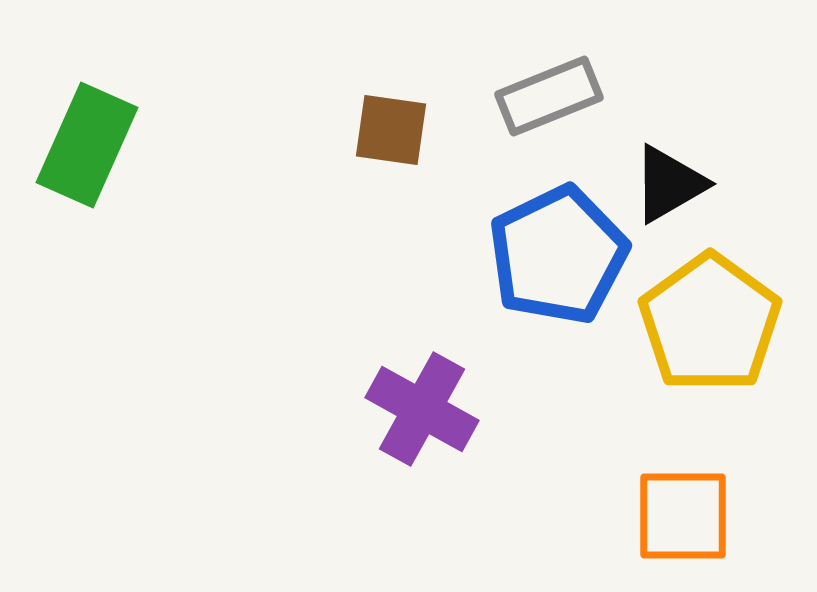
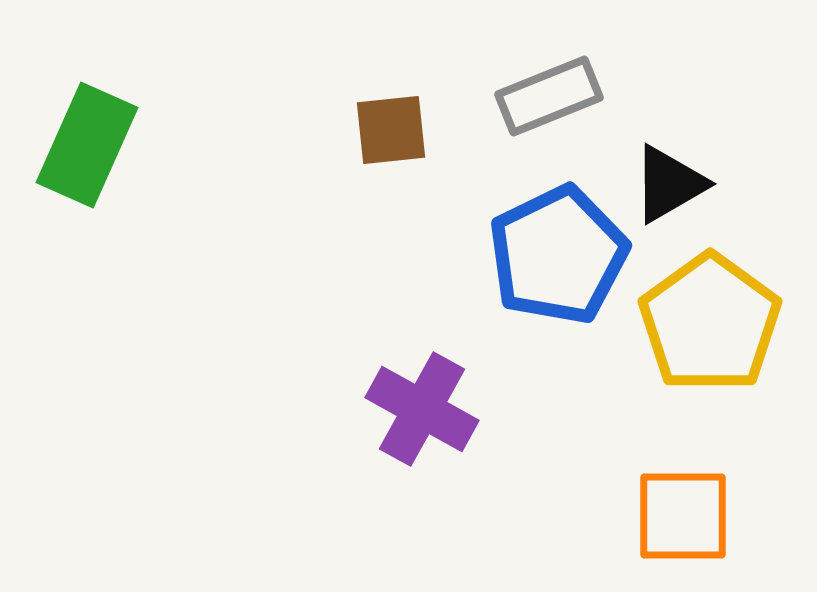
brown square: rotated 14 degrees counterclockwise
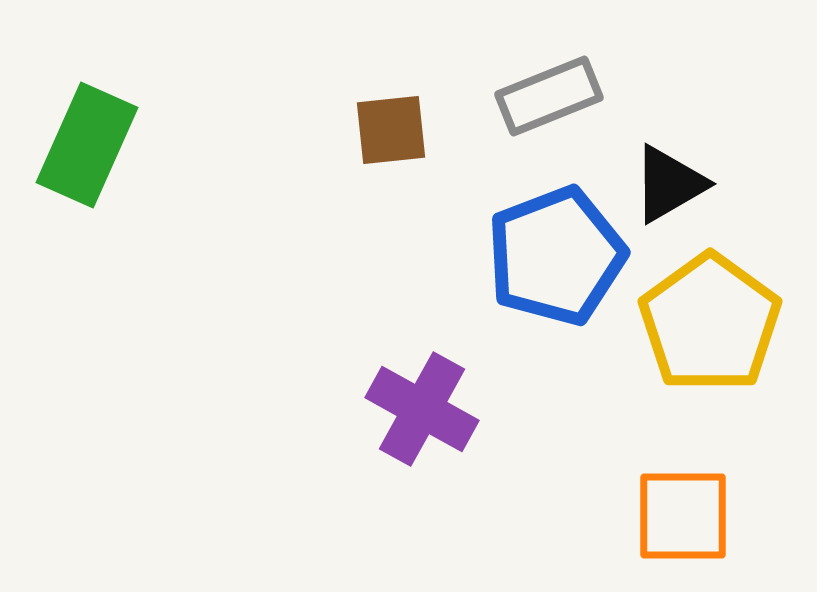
blue pentagon: moved 2 px left, 1 px down; rotated 5 degrees clockwise
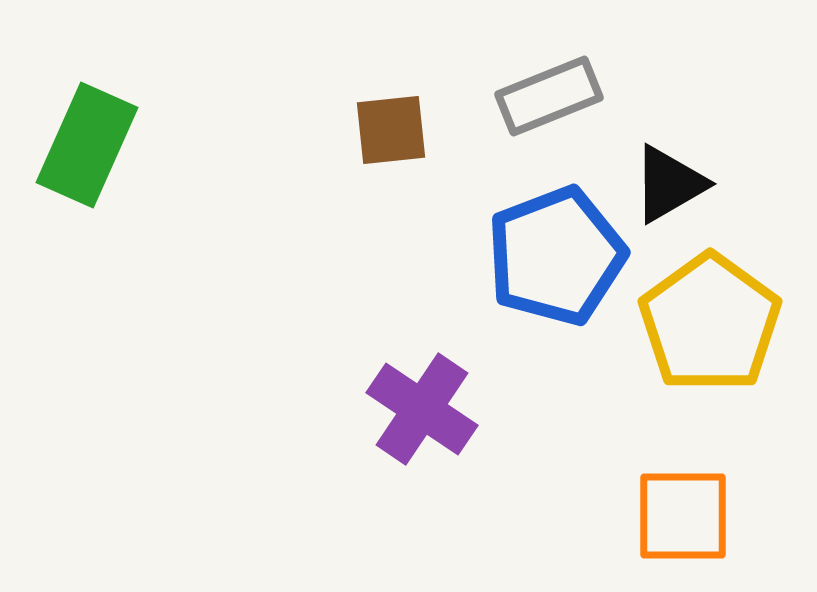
purple cross: rotated 5 degrees clockwise
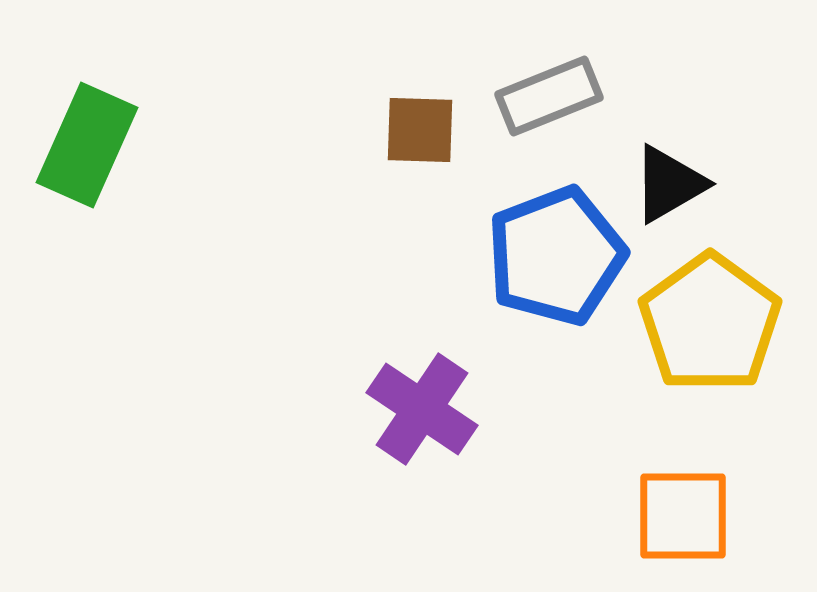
brown square: moved 29 px right; rotated 8 degrees clockwise
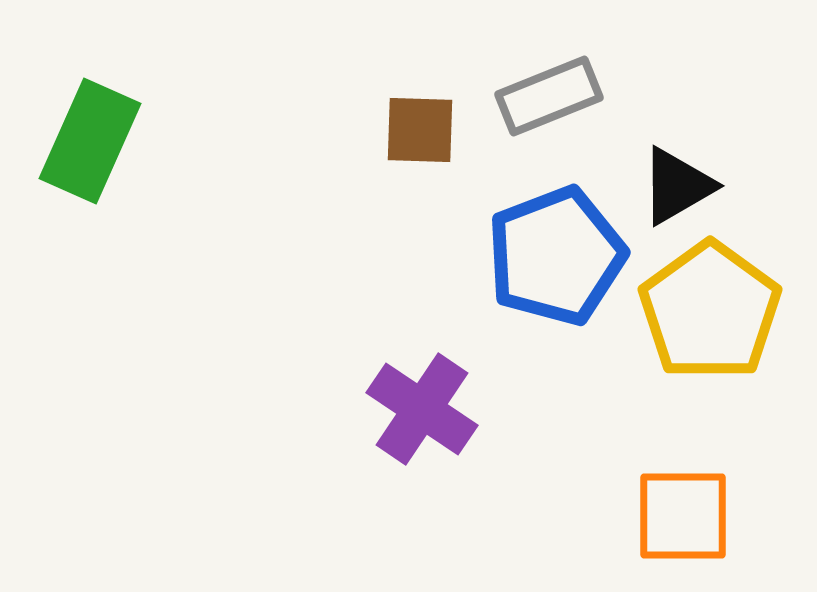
green rectangle: moved 3 px right, 4 px up
black triangle: moved 8 px right, 2 px down
yellow pentagon: moved 12 px up
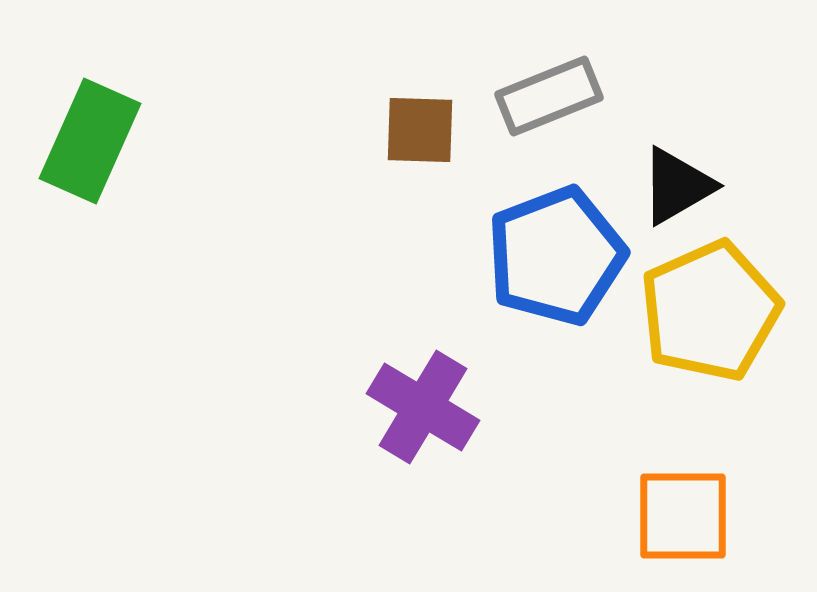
yellow pentagon: rotated 12 degrees clockwise
purple cross: moved 1 px right, 2 px up; rotated 3 degrees counterclockwise
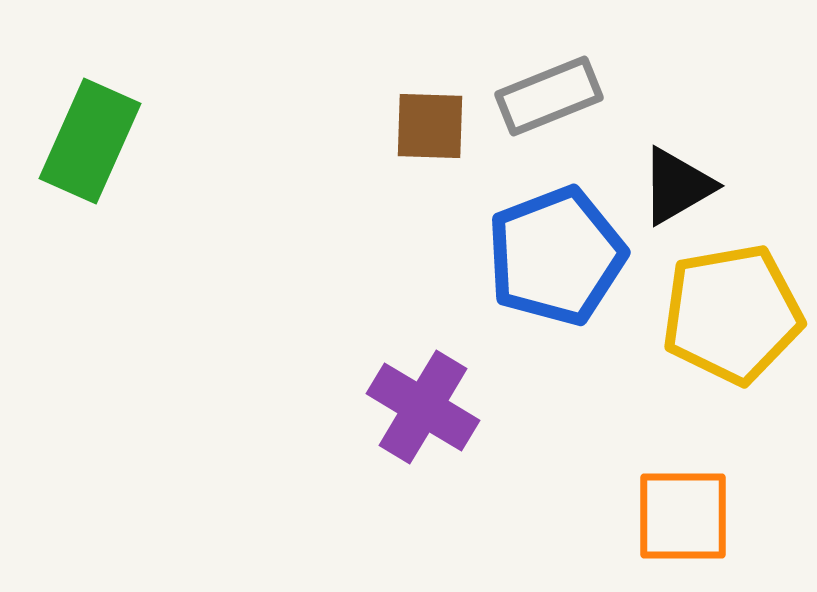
brown square: moved 10 px right, 4 px up
yellow pentagon: moved 22 px right, 3 px down; rotated 14 degrees clockwise
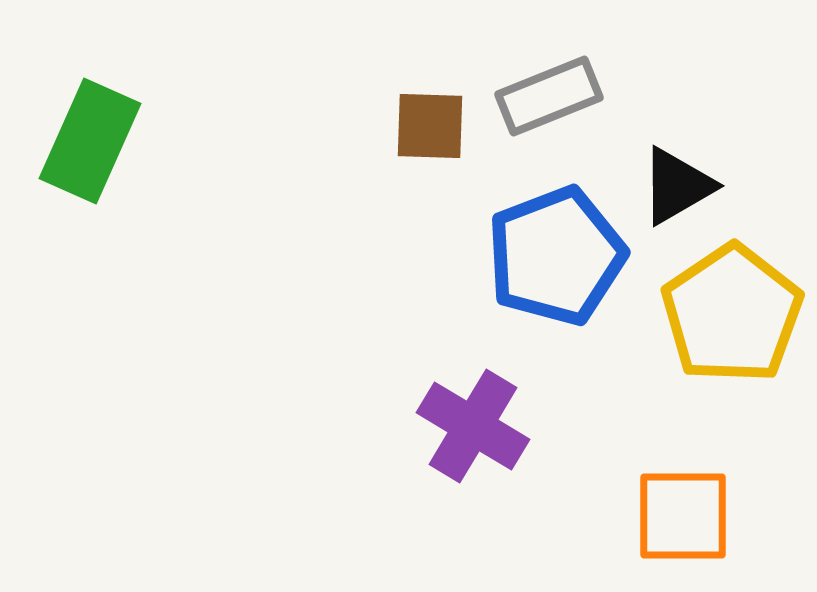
yellow pentagon: rotated 24 degrees counterclockwise
purple cross: moved 50 px right, 19 px down
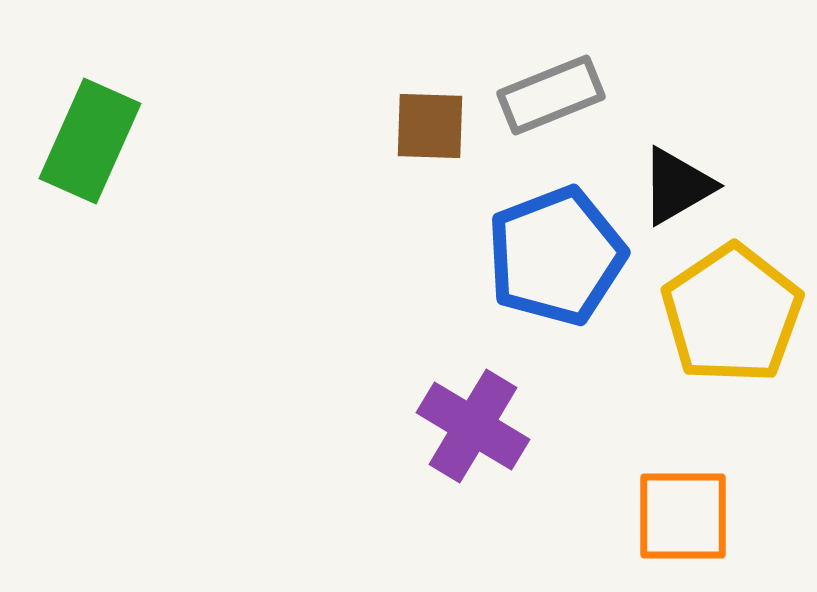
gray rectangle: moved 2 px right, 1 px up
